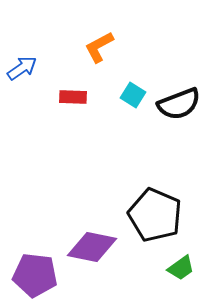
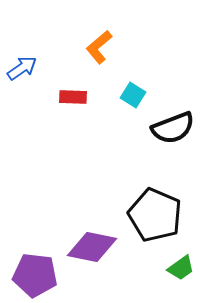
orange L-shape: rotated 12 degrees counterclockwise
black semicircle: moved 6 px left, 24 px down
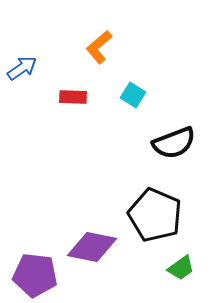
black semicircle: moved 1 px right, 15 px down
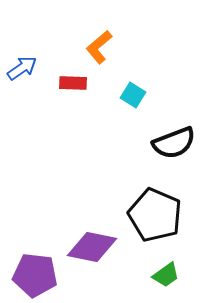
red rectangle: moved 14 px up
green trapezoid: moved 15 px left, 7 px down
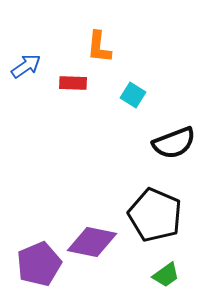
orange L-shape: rotated 44 degrees counterclockwise
blue arrow: moved 4 px right, 2 px up
purple diamond: moved 5 px up
purple pentagon: moved 4 px right, 11 px up; rotated 30 degrees counterclockwise
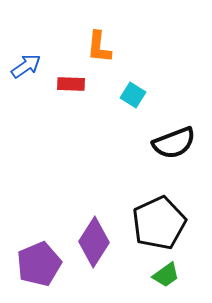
red rectangle: moved 2 px left, 1 px down
black pentagon: moved 4 px right, 8 px down; rotated 24 degrees clockwise
purple diamond: moved 2 px right; rotated 69 degrees counterclockwise
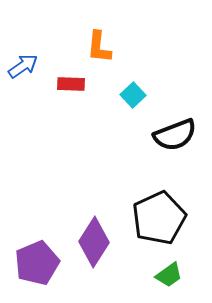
blue arrow: moved 3 px left
cyan square: rotated 15 degrees clockwise
black semicircle: moved 1 px right, 8 px up
black pentagon: moved 5 px up
purple pentagon: moved 2 px left, 1 px up
green trapezoid: moved 3 px right
